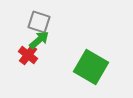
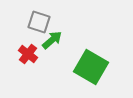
green arrow: moved 13 px right
red cross: moved 1 px up
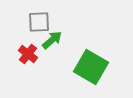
gray square: rotated 20 degrees counterclockwise
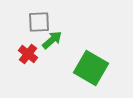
green square: moved 1 px down
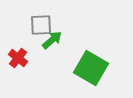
gray square: moved 2 px right, 3 px down
red cross: moved 10 px left, 4 px down
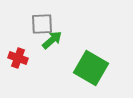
gray square: moved 1 px right, 1 px up
red cross: rotated 18 degrees counterclockwise
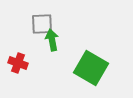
green arrow: rotated 60 degrees counterclockwise
red cross: moved 5 px down
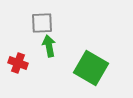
gray square: moved 1 px up
green arrow: moved 3 px left, 6 px down
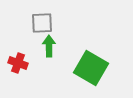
green arrow: rotated 10 degrees clockwise
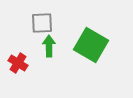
red cross: rotated 12 degrees clockwise
green square: moved 23 px up
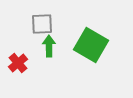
gray square: moved 1 px down
red cross: rotated 18 degrees clockwise
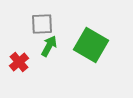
green arrow: rotated 30 degrees clockwise
red cross: moved 1 px right, 1 px up
